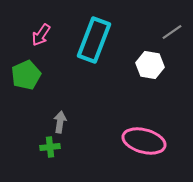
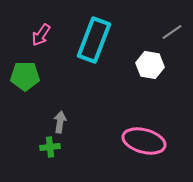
green pentagon: moved 1 px left, 1 px down; rotated 24 degrees clockwise
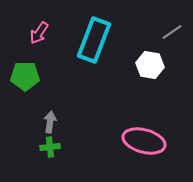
pink arrow: moved 2 px left, 2 px up
gray arrow: moved 10 px left
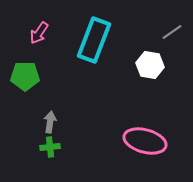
pink ellipse: moved 1 px right
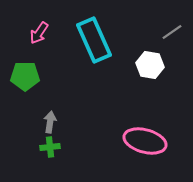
cyan rectangle: rotated 45 degrees counterclockwise
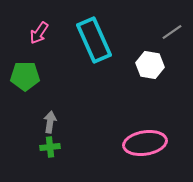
pink ellipse: moved 2 px down; rotated 24 degrees counterclockwise
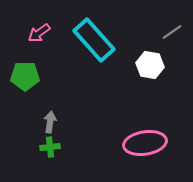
pink arrow: rotated 20 degrees clockwise
cyan rectangle: rotated 18 degrees counterclockwise
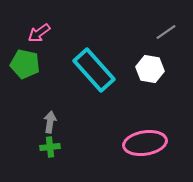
gray line: moved 6 px left
cyan rectangle: moved 30 px down
white hexagon: moved 4 px down
green pentagon: moved 12 px up; rotated 12 degrees clockwise
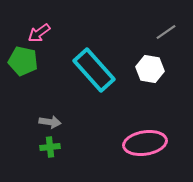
green pentagon: moved 2 px left, 3 px up
gray arrow: rotated 90 degrees clockwise
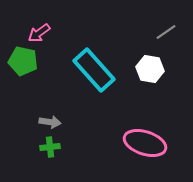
pink ellipse: rotated 27 degrees clockwise
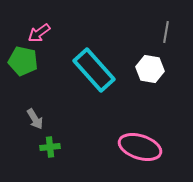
gray line: rotated 45 degrees counterclockwise
gray arrow: moved 15 px left, 3 px up; rotated 50 degrees clockwise
pink ellipse: moved 5 px left, 4 px down
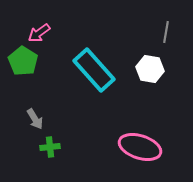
green pentagon: rotated 20 degrees clockwise
